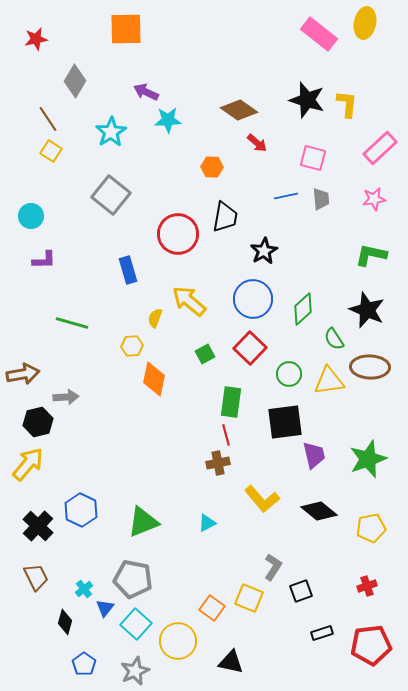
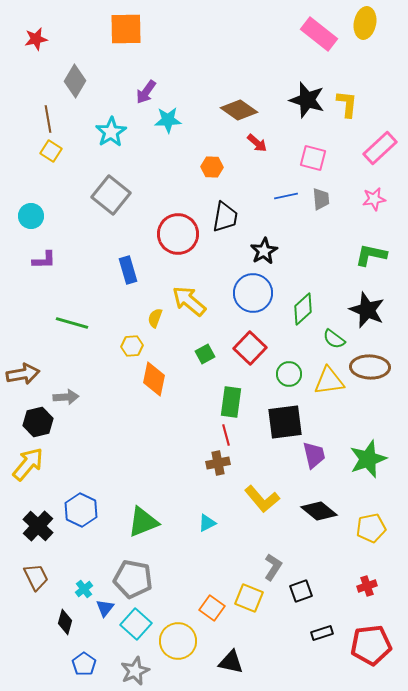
purple arrow at (146, 92): rotated 80 degrees counterclockwise
brown line at (48, 119): rotated 24 degrees clockwise
blue circle at (253, 299): moved 6 px up
green semicircle at (334, 339): rotated 20 degrees counterclockwise
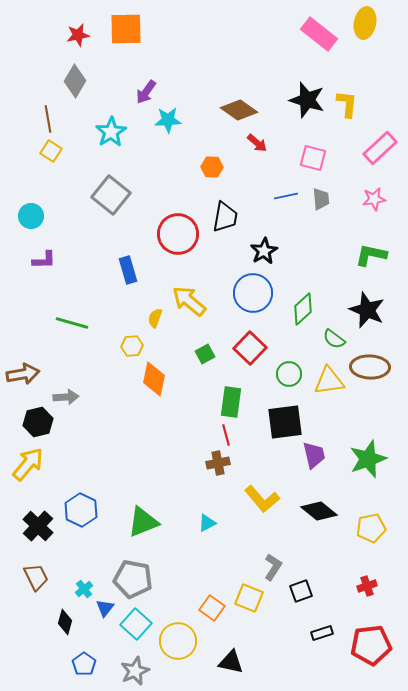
red star at (36, 39): moved 42 px right, 4 px up
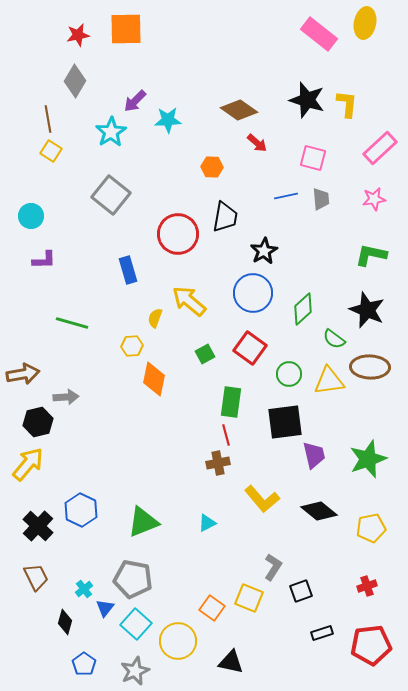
purple arrow at (146, 92): moved 11 px left, 9 px down; rotated 10 degrees clockwise
red square at (250, 348): rotated 8 degrees counterclockwise
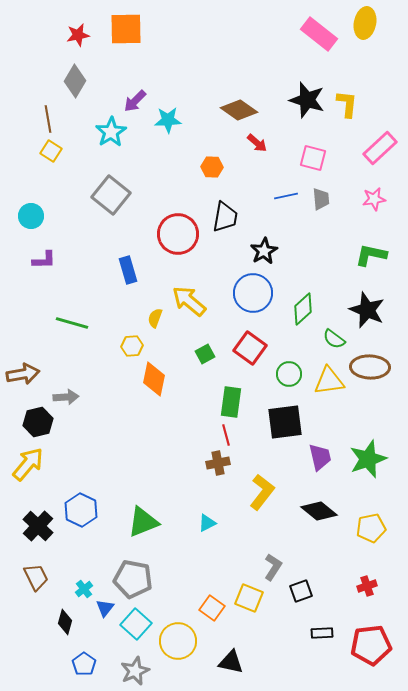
purple trapezoid at (314, 455): moved 6 px right, 2 px down
yellow L-shape at (262, 499): moved 7 px up; rotated 102 degrees counterclockwise
black rectangle at (322, 633): rotated 15 degrees clockwise
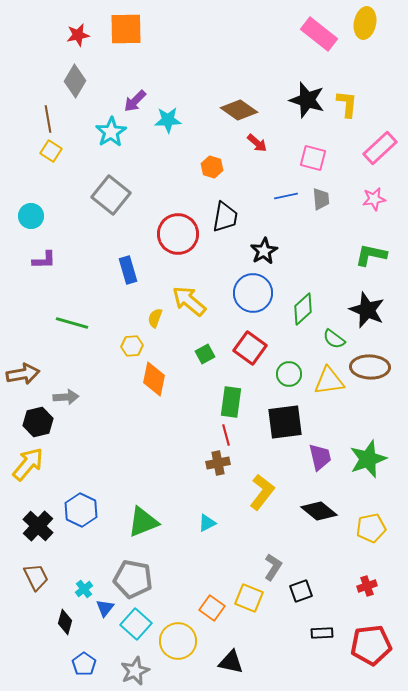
orange hexagon at (212, 167): rotated 15 degrees clockwise
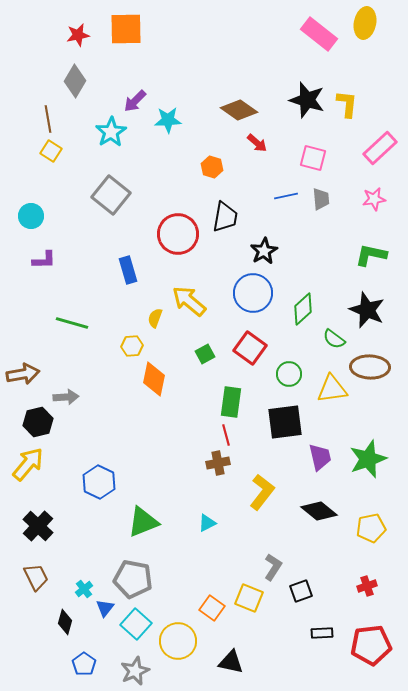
yellow triangle at (329, 381): moved 3 px right, 8 px down
blue hexagon at (81, 510): moved 18 px right, 28 px up
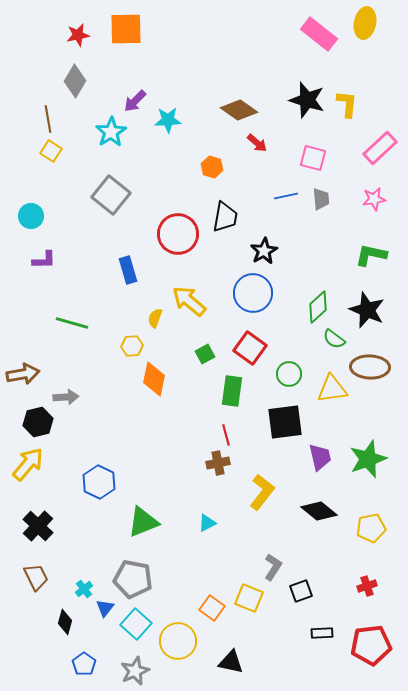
green diamond at (303, 309): moved 15 px right, 2 px up
green rectangle at (231, 402): moved 1 px right, 11 px up
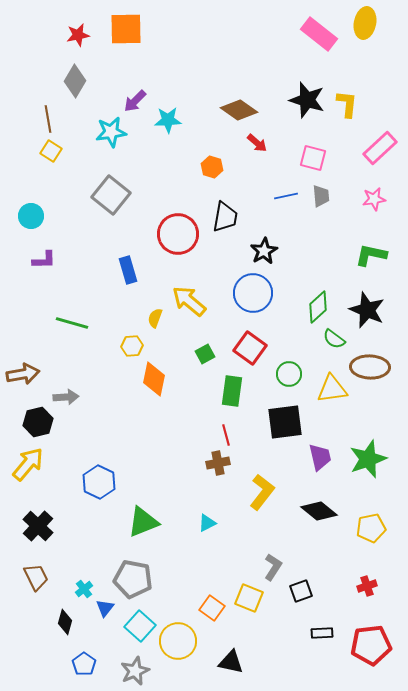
cyan star at (111, 132): rotated 24 degrees clockwise
gray trapezoid at (321, 199): moved 3 px up
cyan square at (136, 624): moved 4 px right, 2 px down
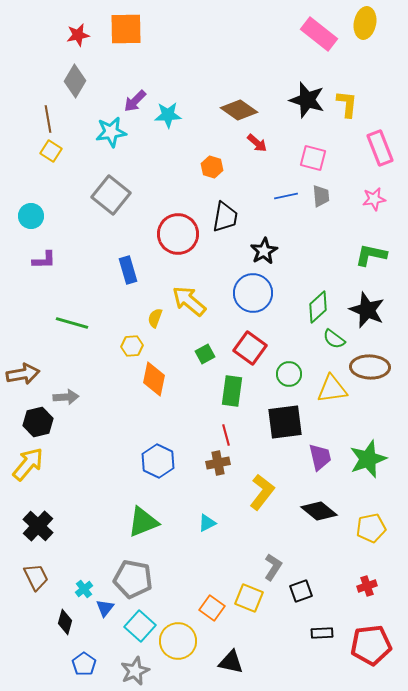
cyan star at (168, 120): moved 5 px up
pink rectangle at (380, 148): rotated 68 degrees counterclockwise
blue hexagon at (99, 482): moved 59 px right, 21 px up
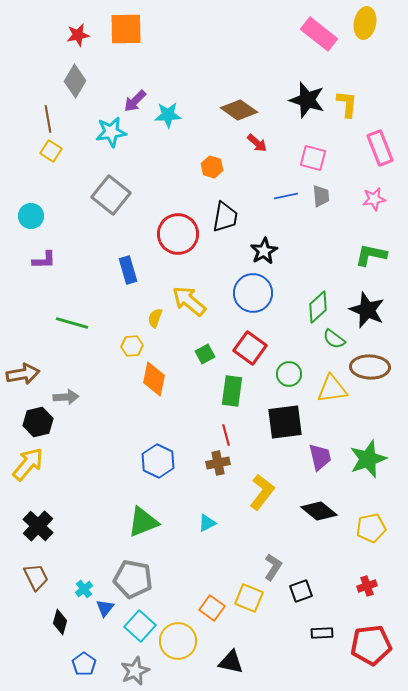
black diamond at (65, 622): moved 5 px left
